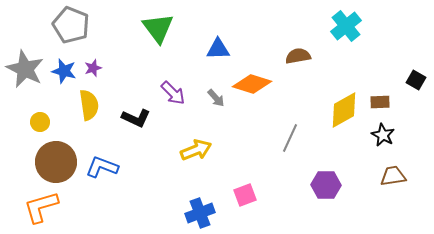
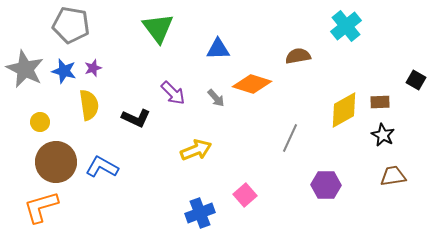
gray pentagon: rotated 12 degrees counterclockwise
blue L-shape: rotated 8 degrees clockwise
pink square: rotated 20 degrees counterclockwise
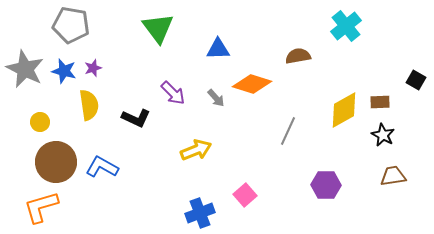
gray line: moved 2 px left, 7 px up
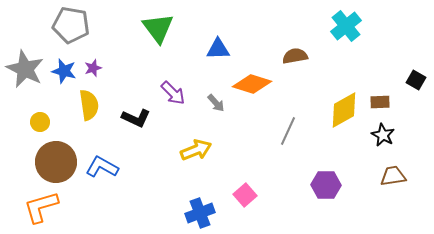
brown semicircle: moved 3 px left
gray arrow: moved 5 px down
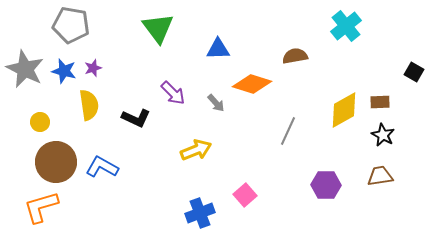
black square: moved 2 px left, 8 px up
brown trapezoid: moved 13 px left
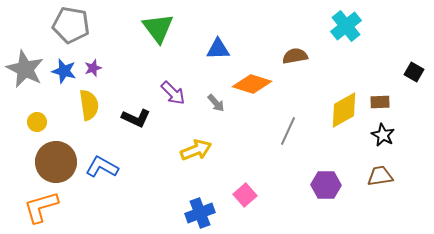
yellow circle: moved 3 px left
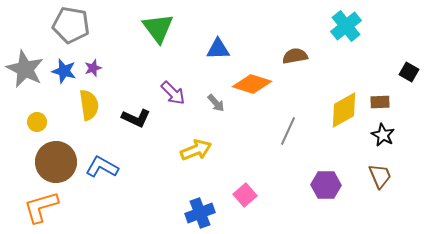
black square: moved 5 px left
brown trapezoid: rotated 76 degrees clockwise
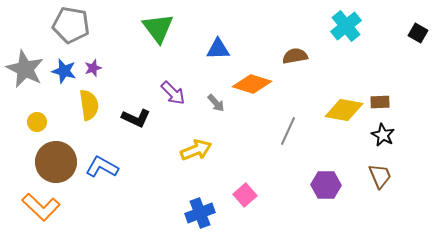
black square: moved 9 px right, 39 px up
yellow diamond: rotated 39 degrees clockwise
orange L-shape: rotated 120 degrees counterclockwise
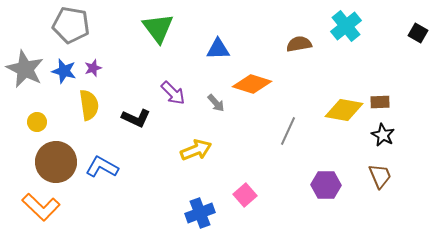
brown semicircle: moved 4 px right, 12 px up
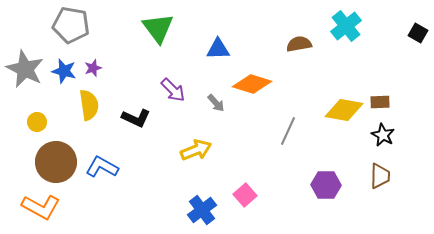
purple arrow: moved 3 px up
brown trapezoid: rotated 24 degrees clockwise
orange L-shape: rotated 15 degrees counterclockwise
blue cross: moved 2 px right, 3 px up; rotated 16 degrees counterclockwise
